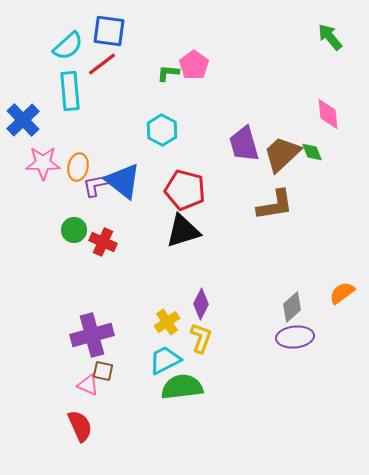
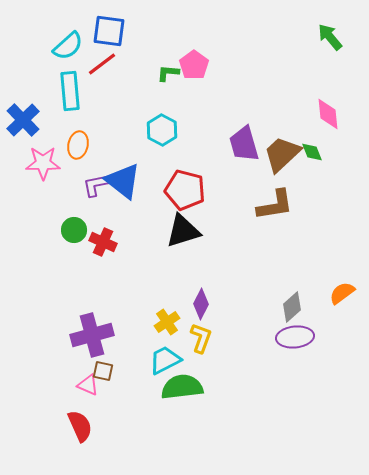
orange ellipse: moved 22 px up
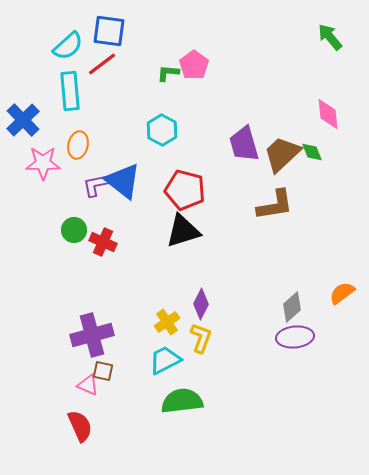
green semicircle: moved 14 px down
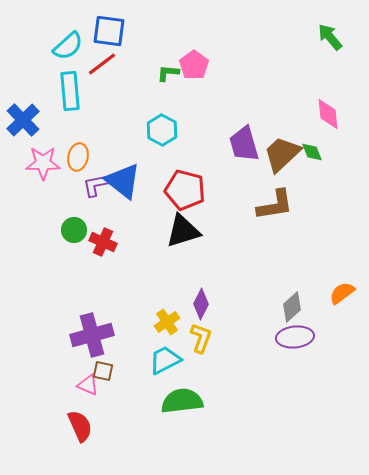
orange ellipse: moved 12 px down
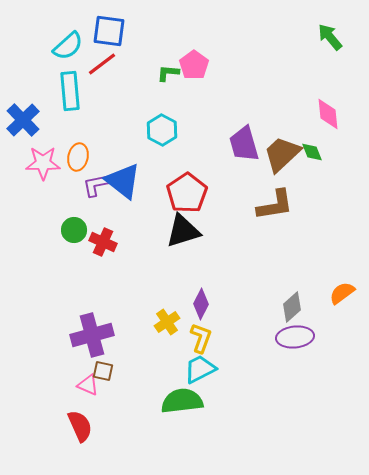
red pentagon: moved 2 px right, 3 px down; rotated 24 degrees clockwise
cyan trapezoid: moved 35 px right, 9 px down
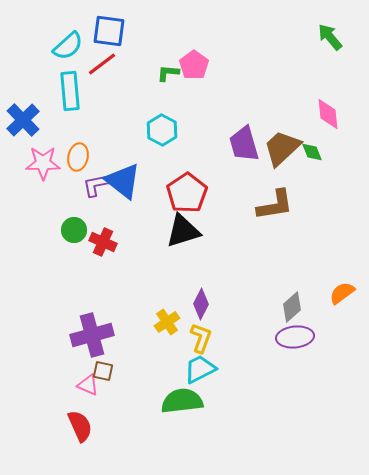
brown trapezoid: moved 6 px up
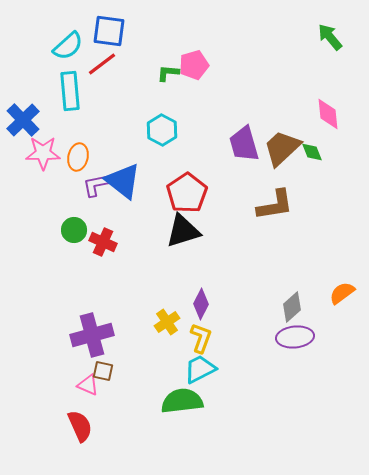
pink pentagon: rotated 20 degrees clockwise
pink star: moved 10 px up
